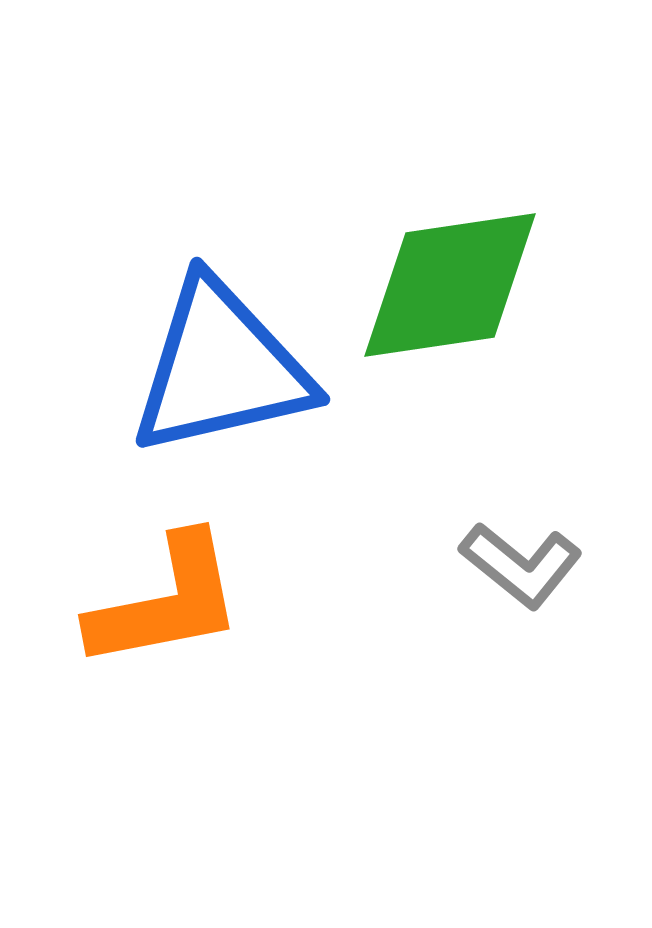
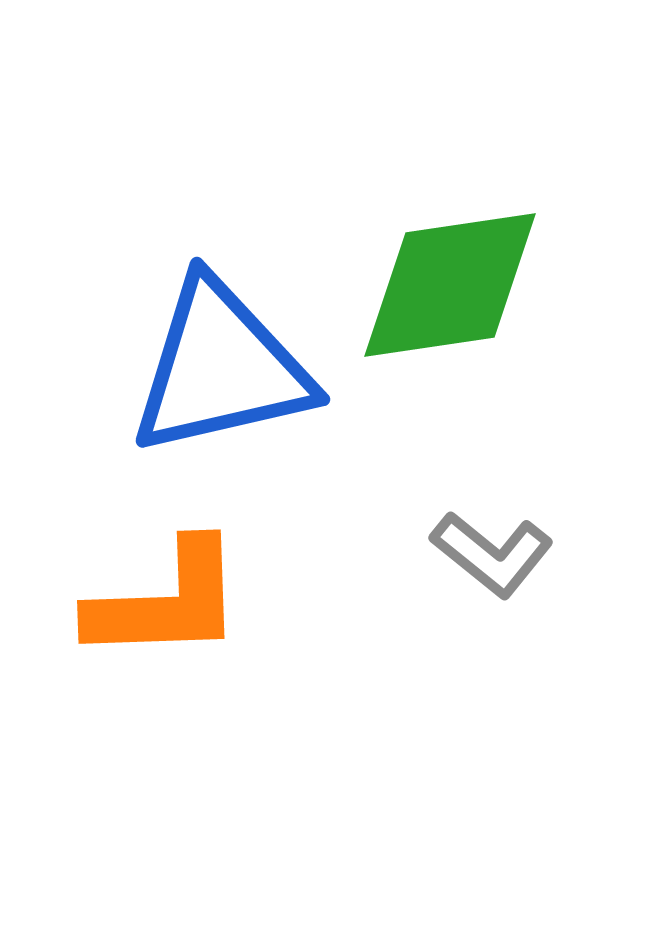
gray L-shape: moved 29 px left, 11 px up
orange L-shape: rotated 9 degrees clockwise
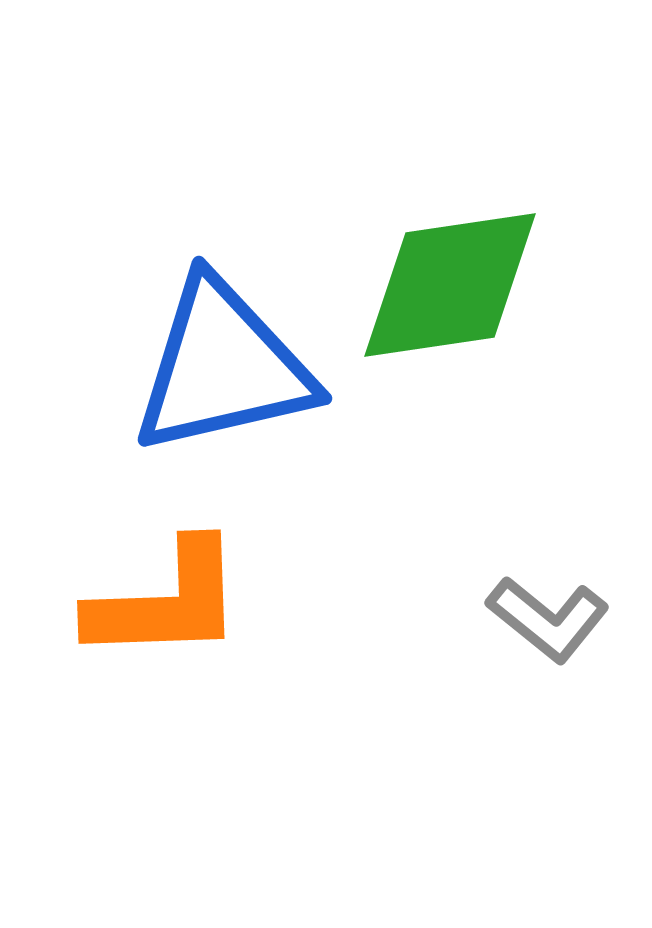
blue triangle: moved 2 px right, 1 px up
gray L-shape: moved 56 px right, 65 px down
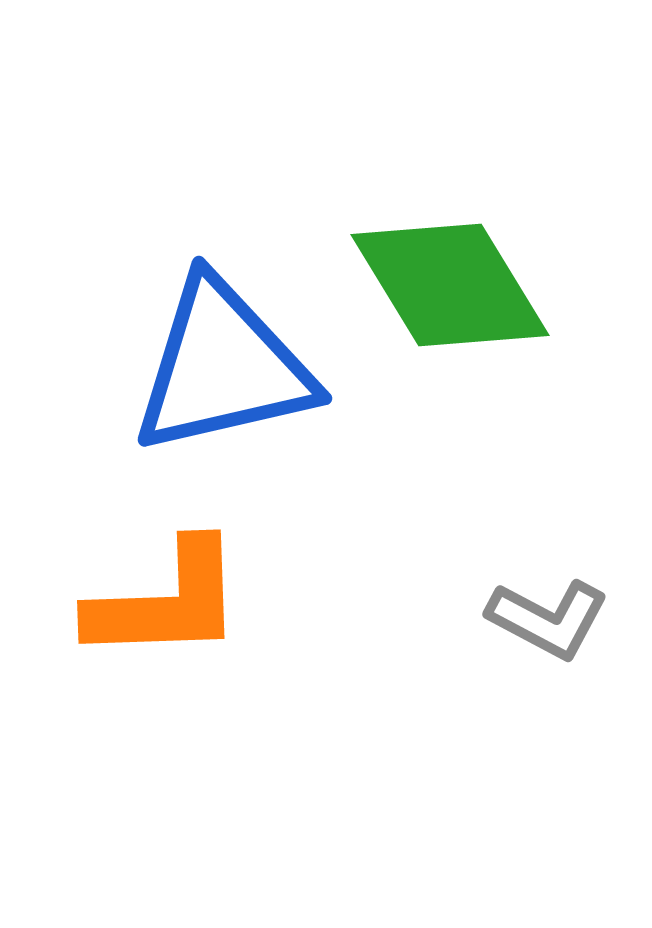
green diamond: rotated 67 degrees clockwise
gray L-shape: rotated 11 degrees counterclockwise
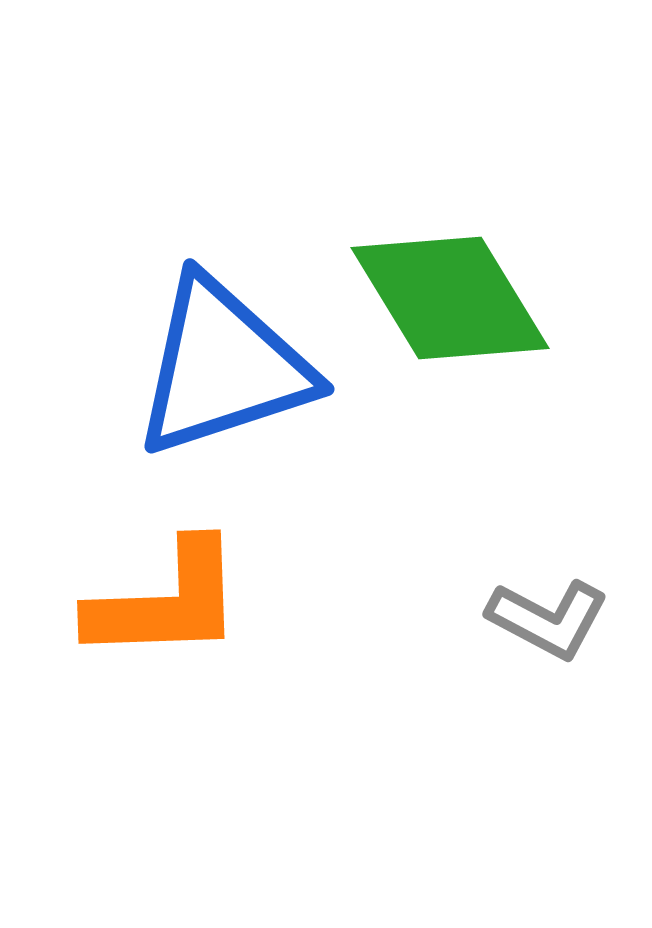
green diamond: moved 13 px down
blue triangle: rotated 5 degrees counterclockwise
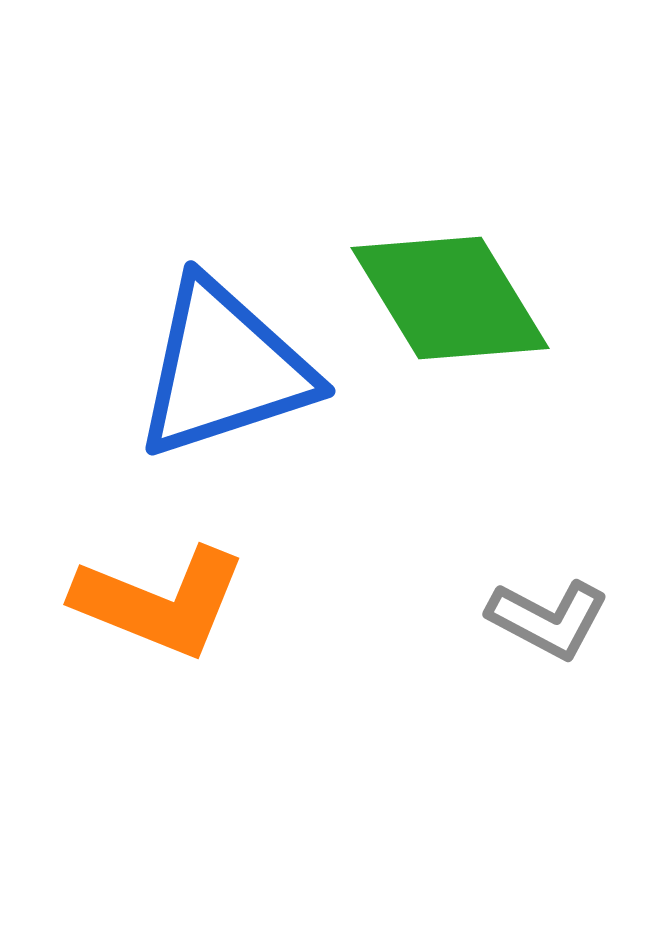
blue triangle: moved 1 px right, 2 px down
orange L-shape: moved 6 px left; rotated 24 degrees clockwise
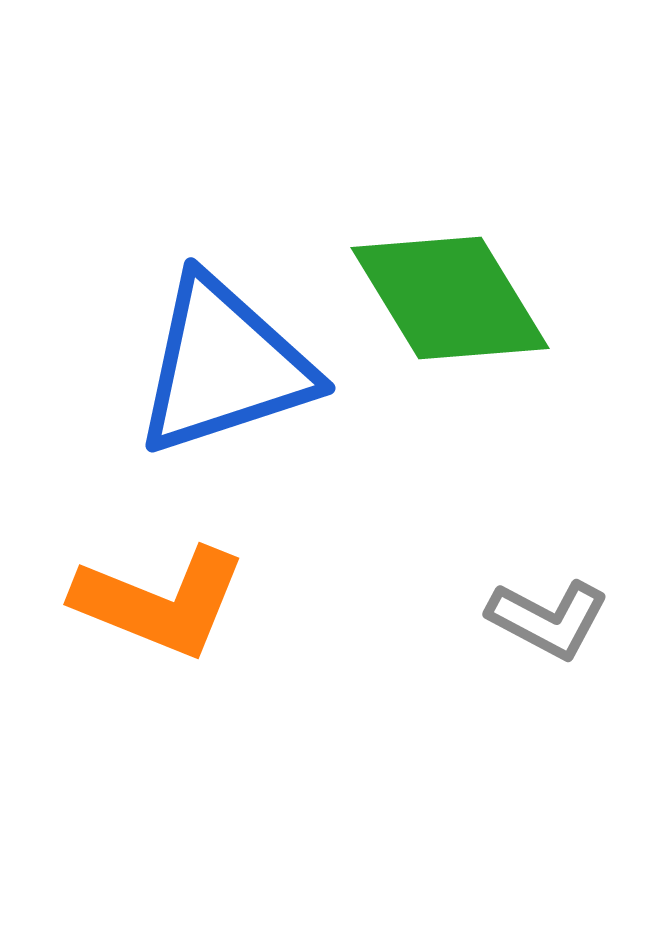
blue triangle: moved 3 px up
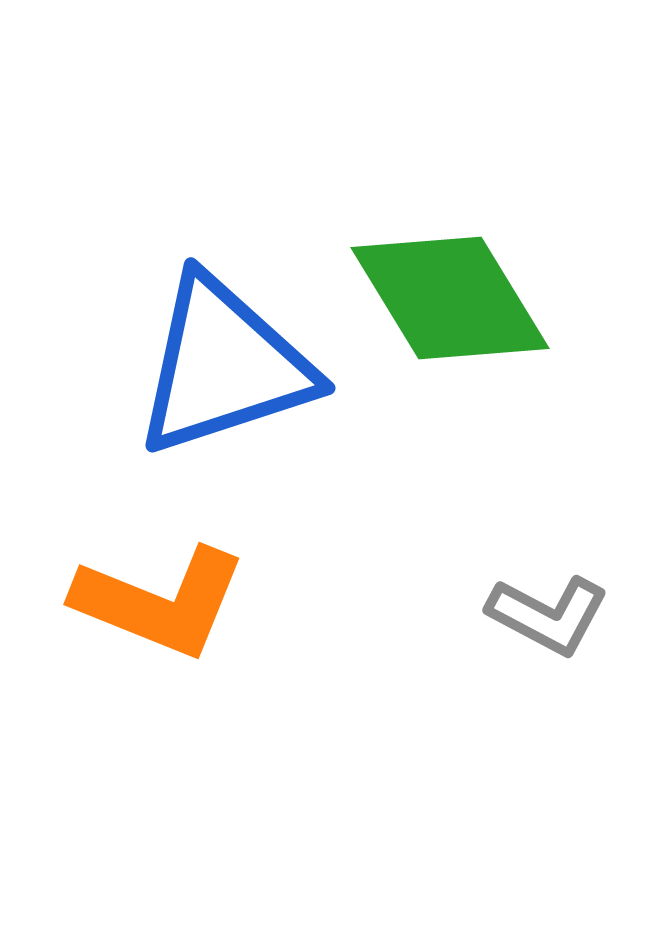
gray L-shape: moved 4 px up
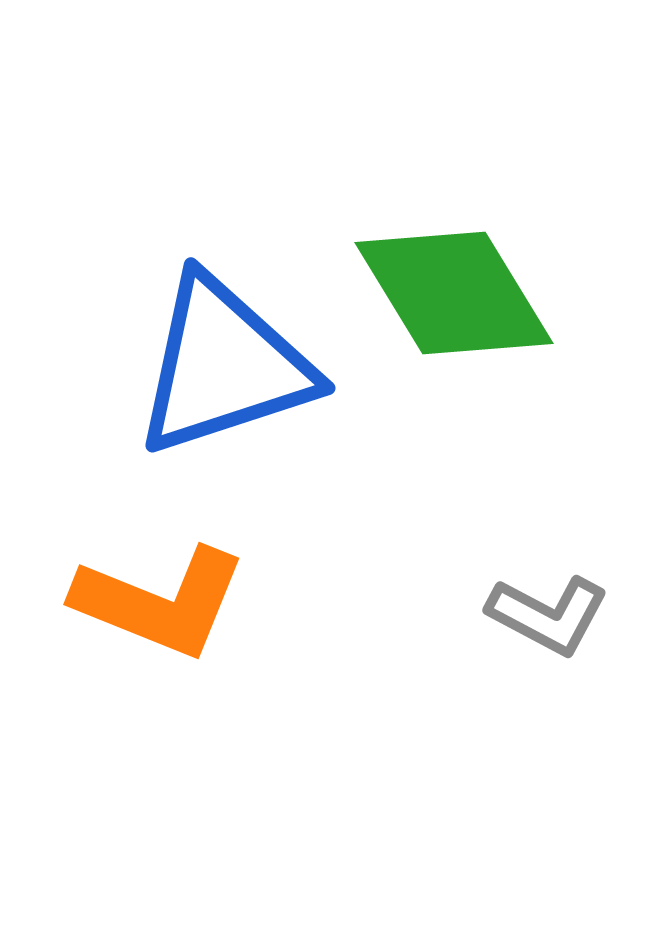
green diamond: moved 4 px right, 5 px up
